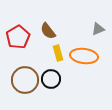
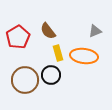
gray triangle: moved 3 px left, 2 px down
black circle: moved 4 px up
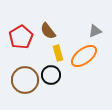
red pentagon: moved 3 px right
orange ellipse: rotated 44 degrees counterclockwise
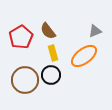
yellow rectangle: moved 5 px left
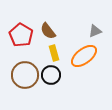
red pentagon: moved 2 px up; rotated 10 degrees counterclockwise
yellow rectangle: moved 1 px right
brown circle: moved 5 px up
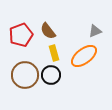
red pentagon: rotated 20 degrees clockwise
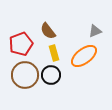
red pentagon: moved 9 px down
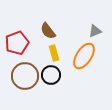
red pentagon: moved 4 px left, 1 px up
orange ellipse: rotated 20 degrees counterclockwise
brown circle: moved 1 px down
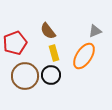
red pentagon: moved 2 px left
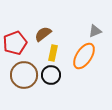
brown semicircle: moved 5 px left, 3 px down; rotated 90 degrees clockwise
yellow rectangle: moved 1 px left; rotated 28 degrees clockwise
brown circle: moved 1 px left, 1 px up
